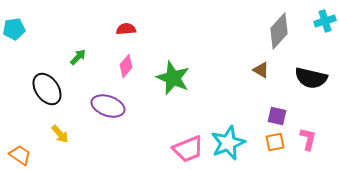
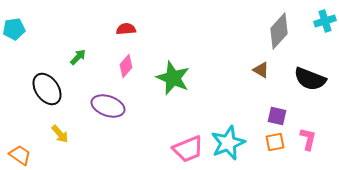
black semicircle: moved 1 px left, 1 px down; rotated 8 degrees clockwise
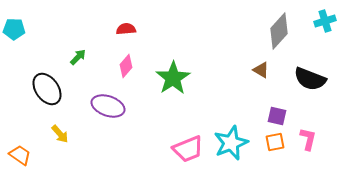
cyan pentagon: rotated 10 degrees clockwise
green star: rotated 16 degrees clockwise
cyan star: moved 3 px right
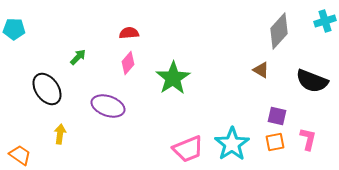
red semicircle: moved 3 px right, 4 px down
pink diamond: moved 2 px right, 3 px up
black semicircle: moved 2 px right, 2 px down
yellow arrow: rotated 132 degrees counterclockwise
cyan star: moved 1 px right, 1 px down; rotated 12 degrees counterclockwise
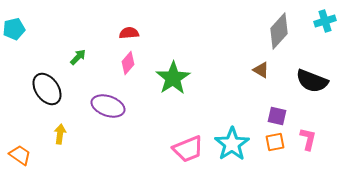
cyan pentagon: rotated 15 degrees counterclockwise
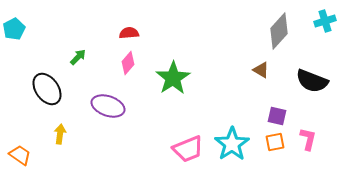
cyan pentagon: rotated 15 degrees counterclockwise
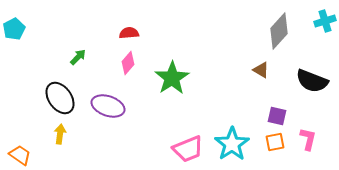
green star: moved 1 px left
black ellipse: moved 13 px right, 9 px down
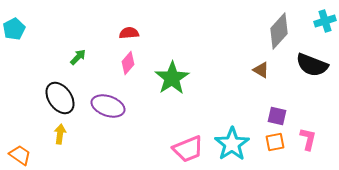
black semicircle: moved 16 px up
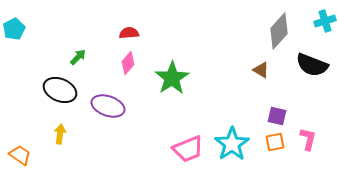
black ellipse: moved 8 px up; rotated 32 degrees counterclockwise
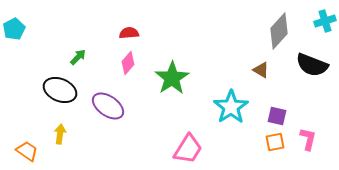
purple ellipse: rotated 16 degrees clockwise
cyan star: moved 1 px left, 37 px up
pink trapezoid: rotated 36 degrees counterclockwise
orange trapezoid: moved 7 px right, 4 px up
